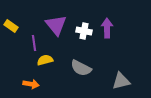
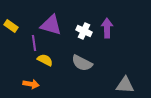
purple triangle: moved 5 px left; rotated 35 degrees counterclockwise
white cross: rotated 14 degrees clockwise
yellow semicircle: rotated 42 degrees clockwise
gray semicircle: moved 1 px right, 5 px up
gray triangle: moved 4 px right, 4 px down; rotated 18 degrees clockwise
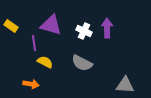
yellow semicircle: moved 2 px down
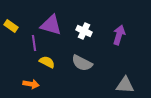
purple arrow: moved 12 px right, 7 px down; rotated 18 degrees clockwise
yellow semicircle: moved 2 px right
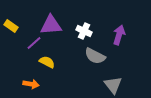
purple triangle: rotated 20 degrees counterclockwise
purple line: rotated 56 degrees clockwise
gray semicircle: moved 13 px right, 7 px up
gray triangle: moved 12 px left; rotated 48 degrees clockwise
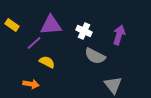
yellow rectangle: moved 1 px right, 1 px up
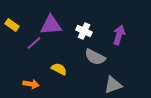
gray semicircle: moved 1 px down
yellow semicircle: moved 12 px right, 7 px down
gray triangle: rotated 48 degrees clockwise
